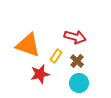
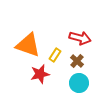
red arrow: moved 5 px right, 1 px down
yellow rectangle: moved 1 px left, 1 px up
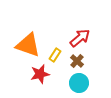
red arrow: rotated 55 degrees counterclockwise
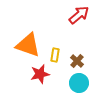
red arrow: moved 1 px left, 23 px up
yellow rectangle: rotated 24 degrees counterclockwise
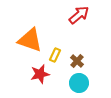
orange triangle: moved 2 px right, 5 px up
yellow rectangle: rotated 16 degrees clockwise
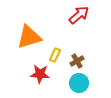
orange triangle: moved 1 px left, 3 px up; rotated 36 degrees counterclockwise
brown cross: rotated 16 degrees clockwise
red star: rotated 18 degrees clockwise
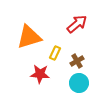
red arrow: moved 2 px left, 9 px down
yellow rectangle: moved 2 px up
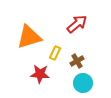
cyan circle: moved 4 px right
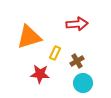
red arrow: rotated 35 degrees clockwise
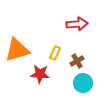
orange triangle: moved 12 px left, 13 px down
